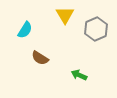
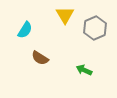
gray hexagon: moved 1 px left, 1 px up
green arrow: moved 5 px right, 5 px up
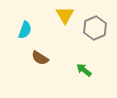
cyan semicircle: rotated 12 degrees counterclockwise
green arrow: rotated 14 degrees clockwise
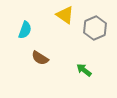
yellow triangle: rotated 24 degrees counterclockwise
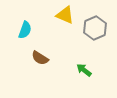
yellow triangle: rotated 12 degrees counterclockwise
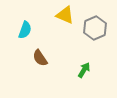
brown semicircle: rotated 24 degrees clockwise
green arrow: rotated 84 degrees clockwise
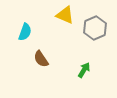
cyan semicircle: moved 2 px down
brown semicircle: moved 1 px right, 1 px down
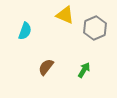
cyan semicircle: moved 1 px up
brown semicircle: moved 5 px right, 8 px down; rotated 72 degrees clockwise
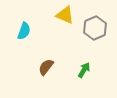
cyan semicircle: moved 1 px left
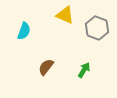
gray hexagon: moved 2 px right; rotated 15 degrees counterclockwise
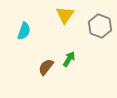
yellow triangle: rotated 42 degrees clockwise
gray hexagon: moved 3 px right, 2 px up
green arrow: moved 15 px left, 11 px up
